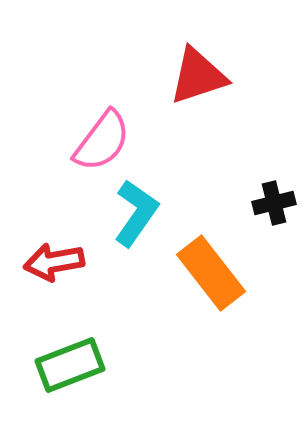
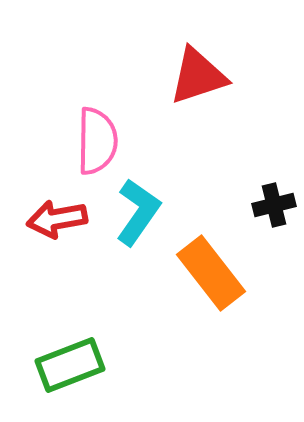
pink semicircle: moved 5 px left; rotated 36 degrees counterclockwise
black cross: moved 2 px down
cyan L-shape: moved 2 px right, 1 px up
red arrow: moved 3 px right, 43 px up
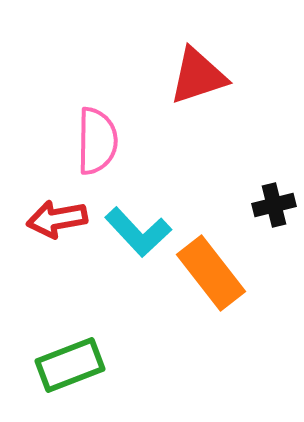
cyan L-shape: moved 20 px down; rotated 102 degrees clockwise
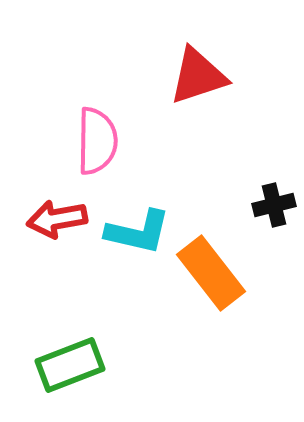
cyan L-shape: rotated 34 degrees counterclockwise
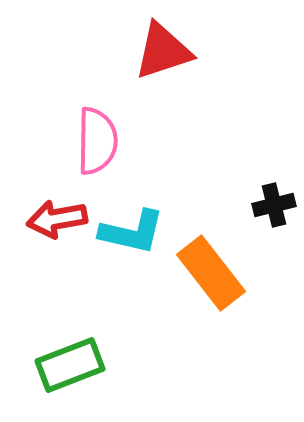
red triangle: moved 35 px left, 25 px up
cyan L-shape: moved 6 px left
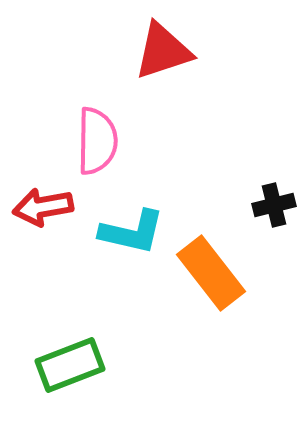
red arrow: moved 14 px left, 12 px up
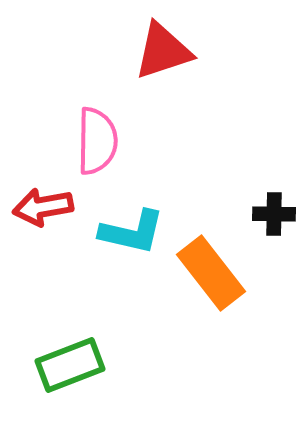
black cross: moved 9 px down; rotated 15 degrees clockwise
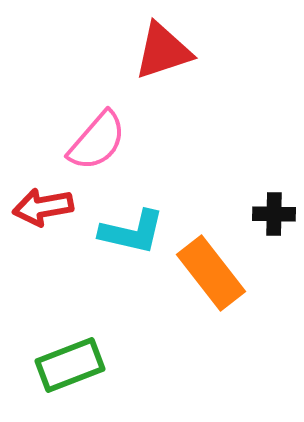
pink semicircle: rotated 40 degrees clockwise
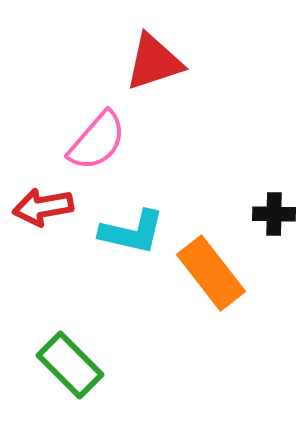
red triangle: moved 9 px left, 11 px down
green rectangle: rotated 66 degrees clockwise
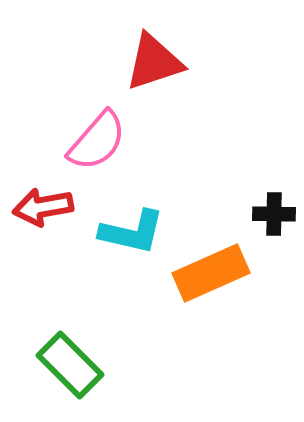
orange rectangle: rotated 76 degrees counterclockwise
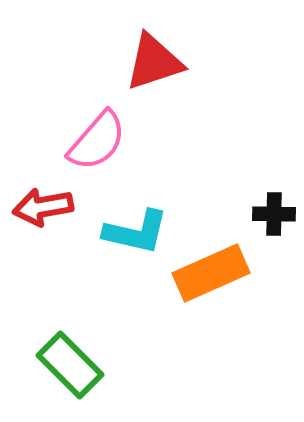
cyan L-shape: moved 4 px right
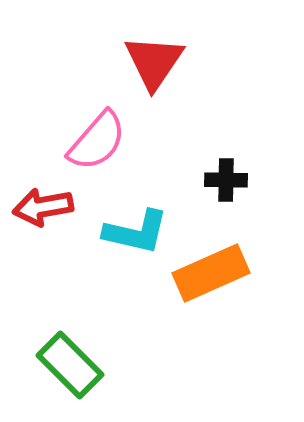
red triangle: rotated 38 degrees counterclockwise
black cross: moved 48 px left, 34 px up
